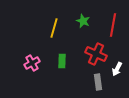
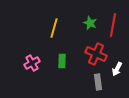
green star: moved 7 px right, 2 px down
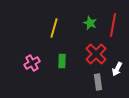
red cross: rotated 20 degrees clockwise
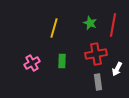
red cross: rotated 35 degrees clockwise
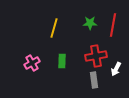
green star: rotated 24 degrees counterclockwise
red cross: moved 2 px down
white arrow: moved 1 px left
gray rectangle: moved 4 px left, 2 px up
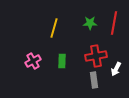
red line: moved 1 px right, 2 px up
pink cross: moved 1 px right, 2 px up
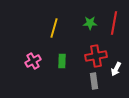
gray rectangle: moved 1 px down
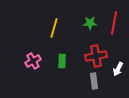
white arrow: moved 2 px right
